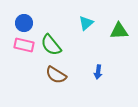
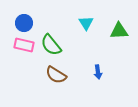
cyan triangle: rotated 21 degrees counterclockwise
blue arrow: rotated 16 degrees counterclockwise
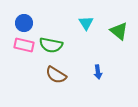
green triangle: rotated 42 degrees clockwise
green semicircle: rotated 40 degrees counterclockwise
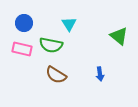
cyan triangle: moved 17 px left, 1 px down
green triangle: moved 5 px down
pink rectangle: moved 2 px left, 4 px down
blue arrow: moved 2 px right, 2 px down
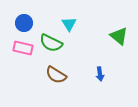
green semicircle: moved 2 px up; rotated 15 degrees clockwise
pink rectangle: moved 1 px right, 1 px up
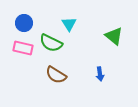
green triangle: moved 5 px left
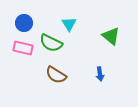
green triangle: moved 3 px left
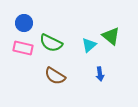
cyan triangle: moved 20 px right, 21 px down; rotated 21 degrees clockwise
brown semicircle: moved 1 px left, 1 px down
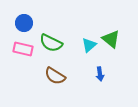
green triangle: moved 3 px down
pink rectangle: moved 1 px down
